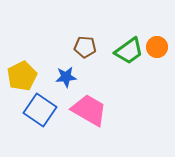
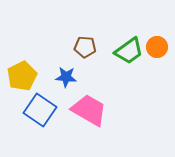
blue star: rotated 10 degrees clockwise
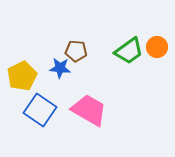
brown pentagon: moved 9 px left, 4 px down
blue star: moved 6 px left, 9 px up
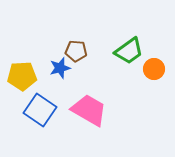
orange circle: moved 3 px left, 22 px down
blue star: rotated 20 degrees counterclockwise
yellow pentagon: rotated 24 degrees clockwise
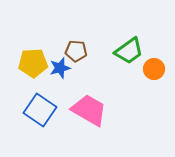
yellow pentagon: moved 11 px right, 13 px up
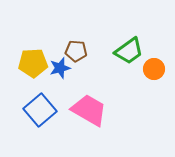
blue square: rotated 16 degrees clockwise
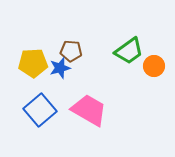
brown pentagon: moved 5 px left
orange circle: moved 3 px up
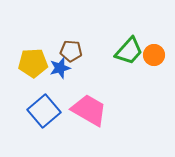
green trapezoid: rotated 12 degrees counterclockwise
orange circle: moved 11 px up
blue square: moved 4 px right, 1 px down
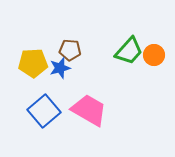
brown pentagon: moved 1 px left, 1 px up
